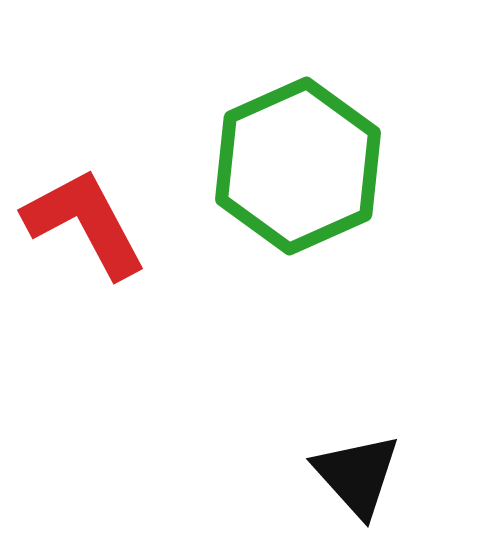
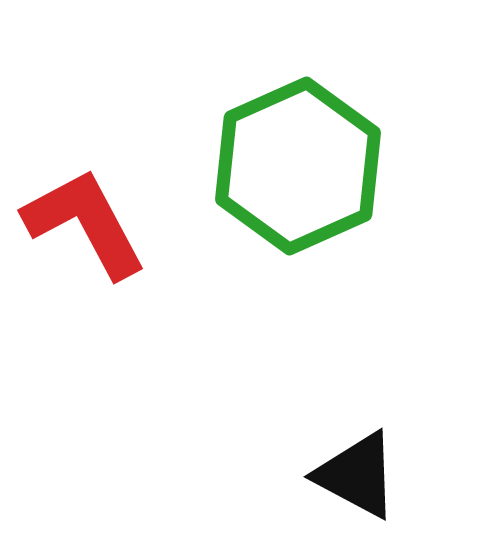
black triangle: rotated 20 degrees counterclockwise
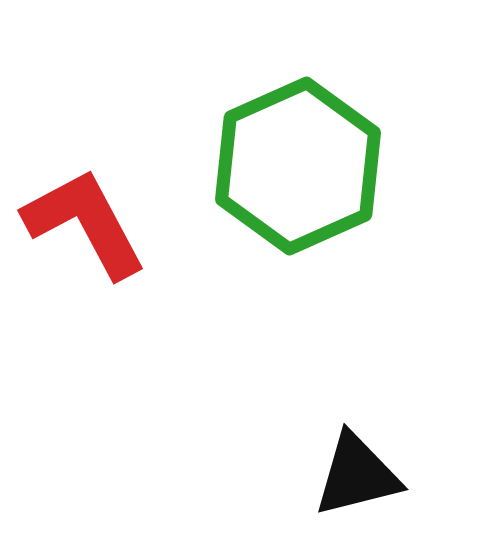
black triangle: rotated 42 degrees counterclockwise
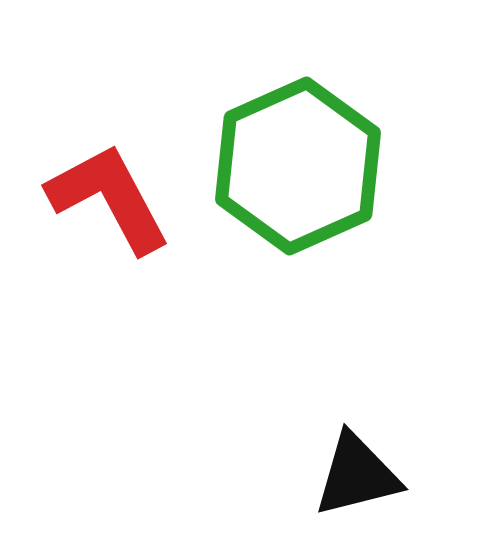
red L-shape: moved 24 px right, 25 px up
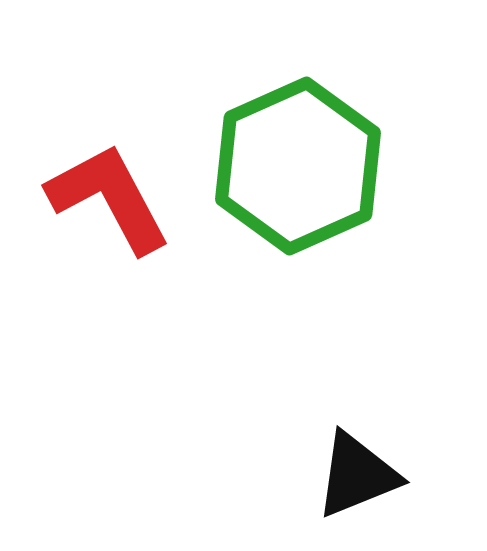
black triangle: rotated 8 degrees counterclockwise
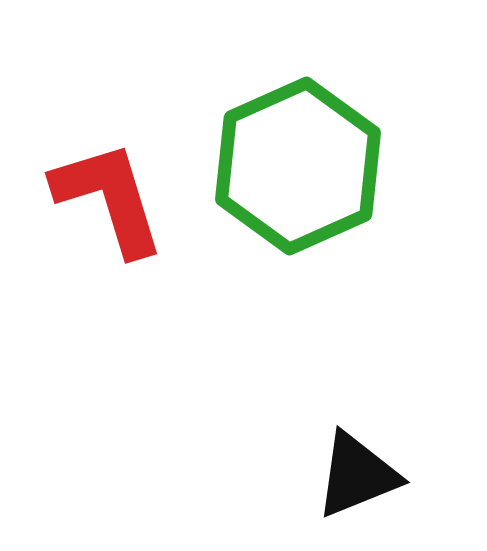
red L-shape: rotated 11 degrees clockwise
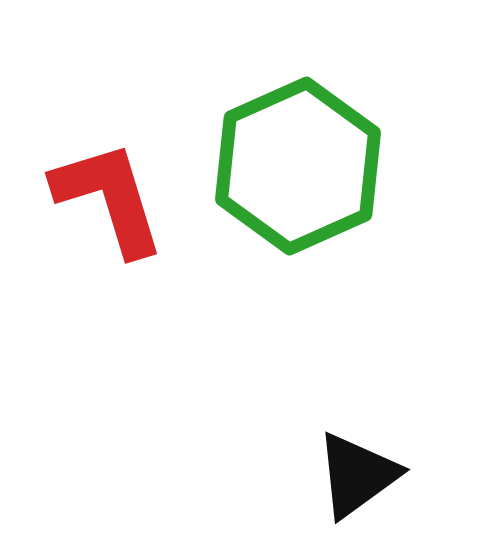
black triangle: rotated 14 degrees counterclockwise
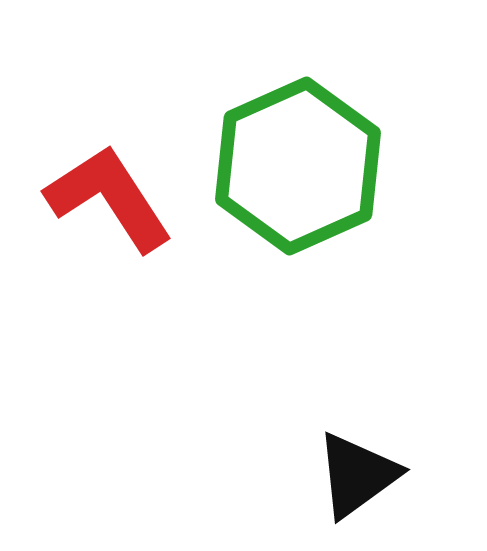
red L-shape: rotated 16 degrees counterclockwise
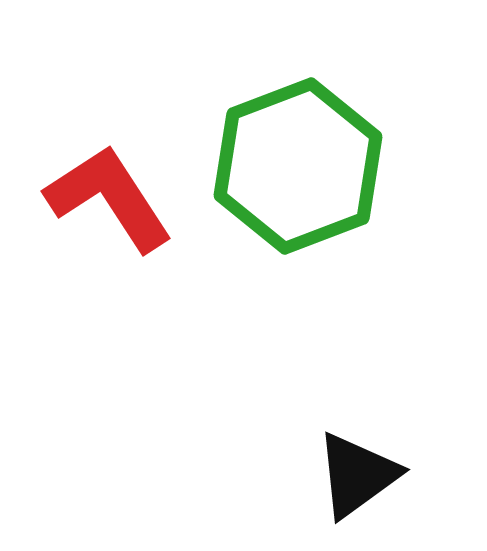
green hexagon: rotated 3 degrees clockwise
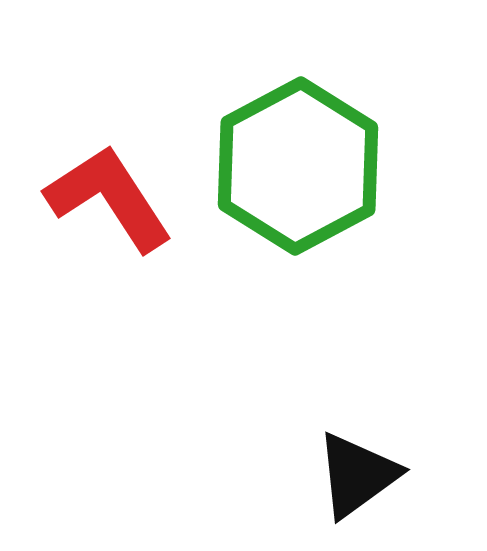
green hexagon: rotated 7 degrees counterclockwise
